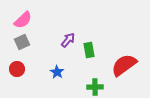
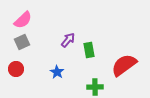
red circle: moved 1 px left
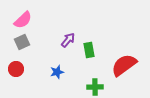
blue star: rotated 24 degrees clockwise
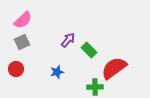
green rectangle: rotated 35 degrees counterclockwise
red semicircle: moved 10 px left, 3 px down
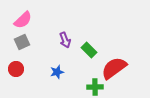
purple arrow: moved 3 px left; rotated 119 degrees clockwise
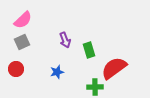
green rectangle: rotated 28 degrees clockwise
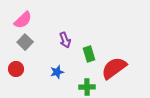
gray square: moved 3 px right; rotated 21 degrees counterclockwise
green rectangle: moved 4 px down
green cross: moved 8 px left
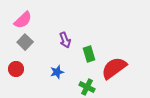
green cross: rotated 28 degrees clockwise
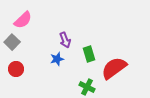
gray square: moved 13 px left
blue star: moved 13 px up
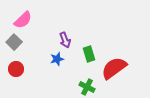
gray square: moved 2 px right
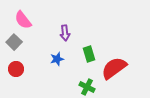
pink semicircle: rotated 96 degrees clockwise
purple arrow: moved 7 px up; rotated 14 degrees clockwise
